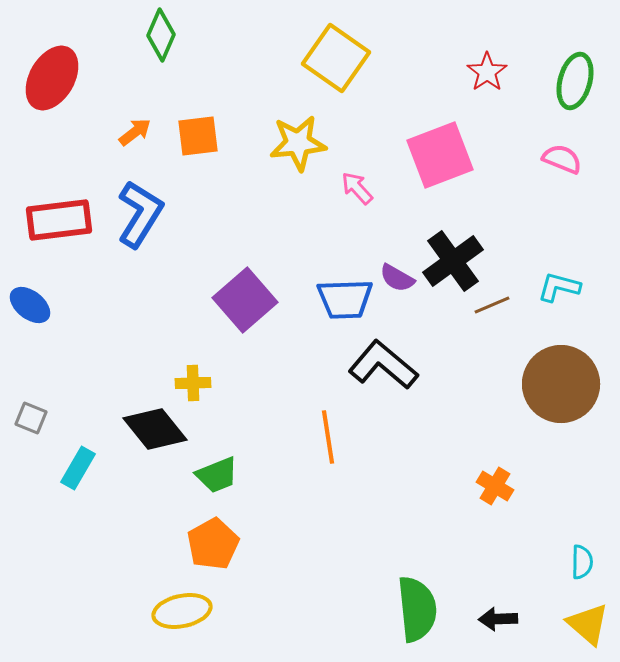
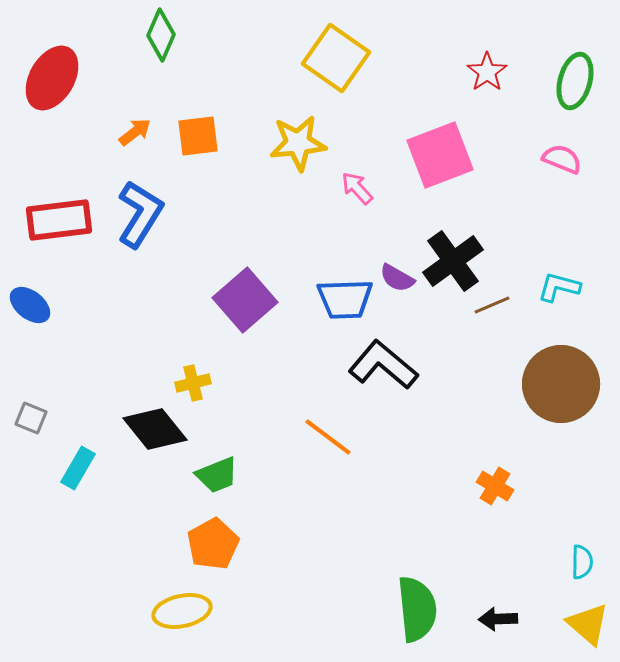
yellow cross: rotated 12 degrees counterclockwise
orange line: rotated 44 degrees counterclockwise
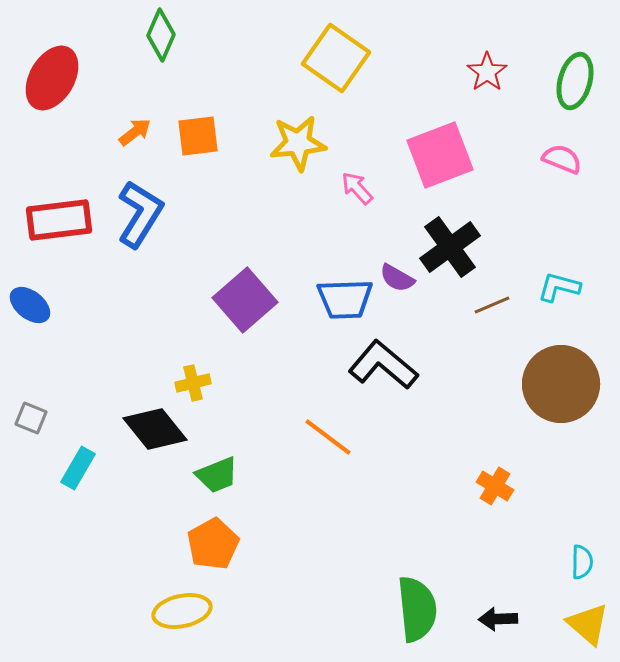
black cross: moved 3 px left, 14 px up
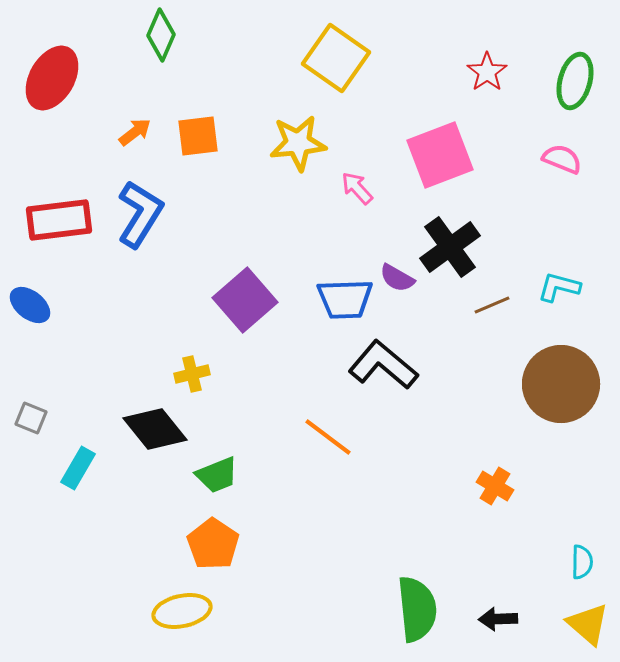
yellow cross: moved 1 px left, 9 px up
orange pentagon: rotated 9 degrees counterclockwise
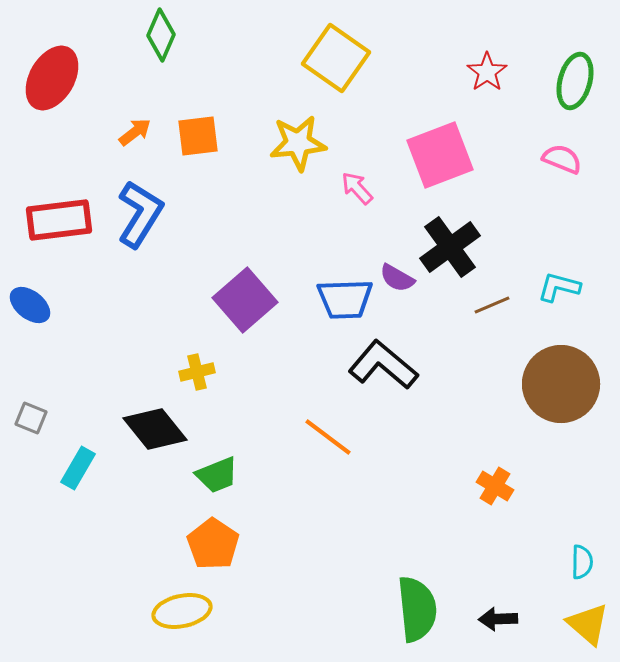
yellow cross: moved 5 px right, 2 px up
